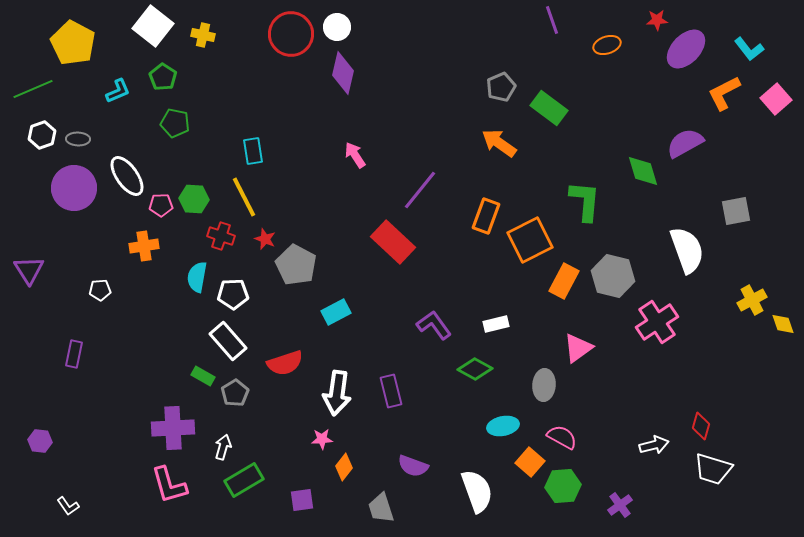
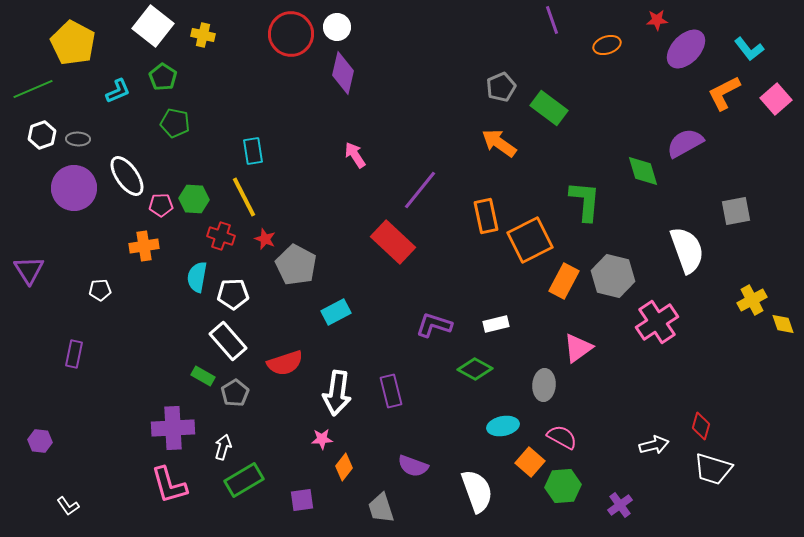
orange rectangle at (486, 216): rotated 32 degrees counterclockwise
purple L-shape at (434, 325): rotated 36 degrees counterclockwise
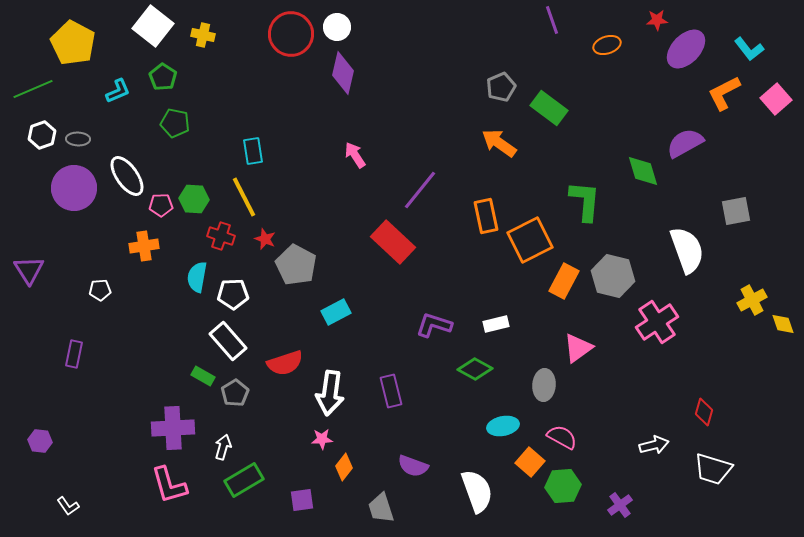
white arrow at (337, 393): moved 7 px left
red diamond at (701, 426): moved 3 px right, 14 px up
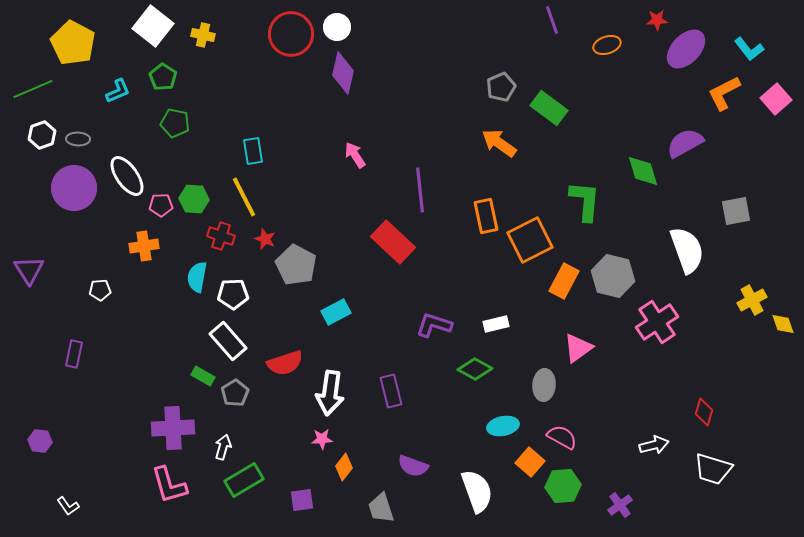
purple line at (420, 190): rotated 45 degrees counterclockwise
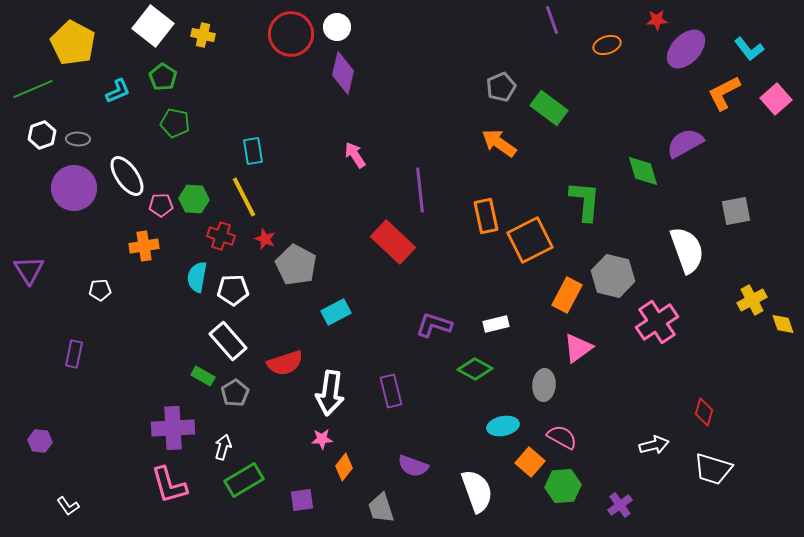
orange rectangle at (564, 281): moved 3 px right, 14 px down
white pentagon at (233, 294): moved 4 px up
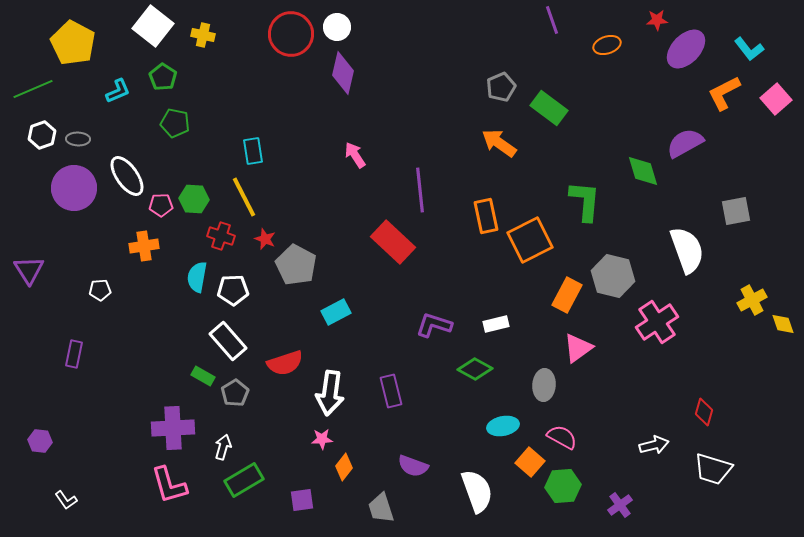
white L-shape at (68, 506): moved 2 px left, 6 px up
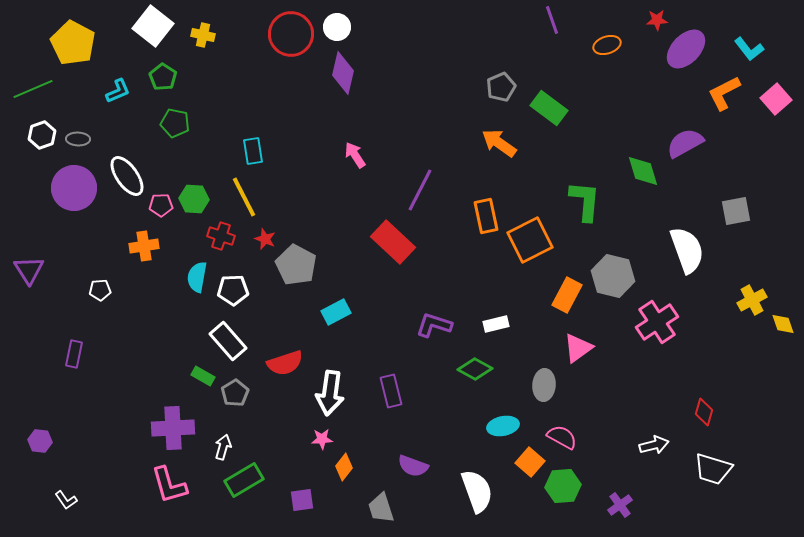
purple line at (420, 190): rotated 33 degrees clockwise
